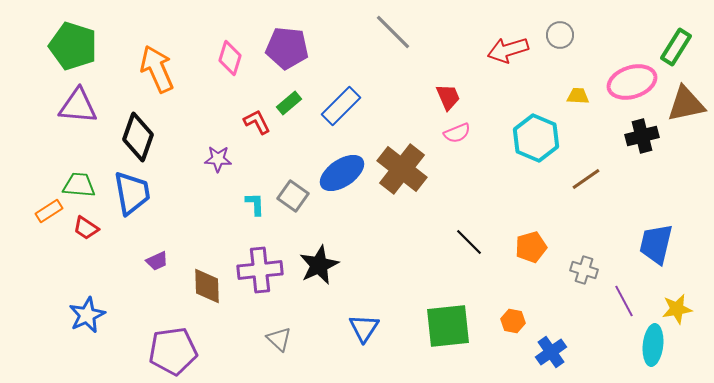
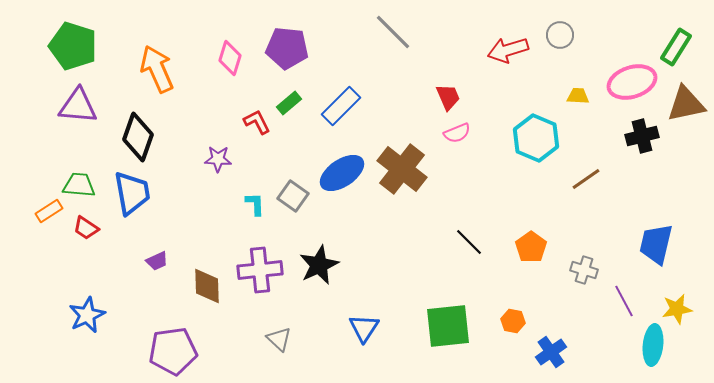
orange pentagon at (531, 247): rotated 20 degrees counterclockwise
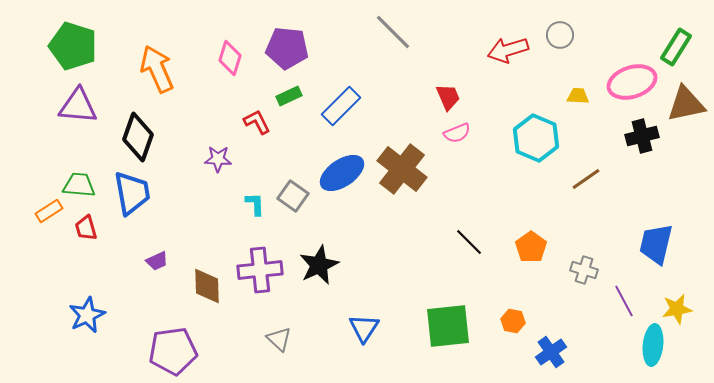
green rectangle at (289, 103): moved 7 px up; rotated 15 degrees clockwise
red trapezoid at (86, 228): rotated 40 degrees clockwise
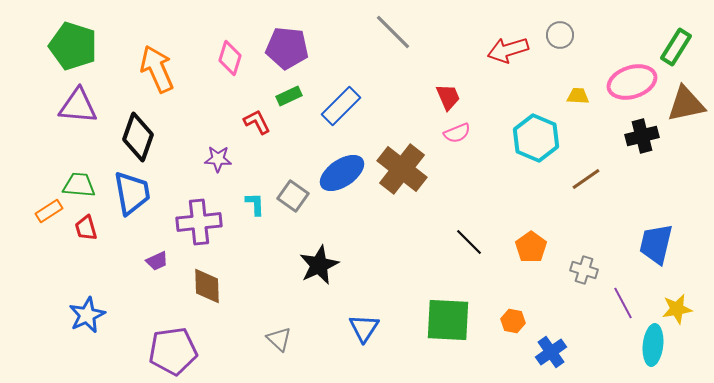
purple cross at (260, 270): moved 61 px left, 48 px up
purple line at (624, 301): moved 1 px left, 2 px down
green square at (448, 326): moved 6 px up; rotated 9 degrees clockwise
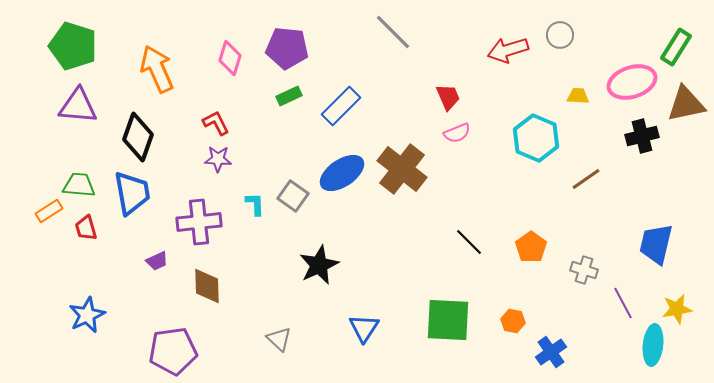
red L-shape at (257, 122): moved 41 px left, 1 px down
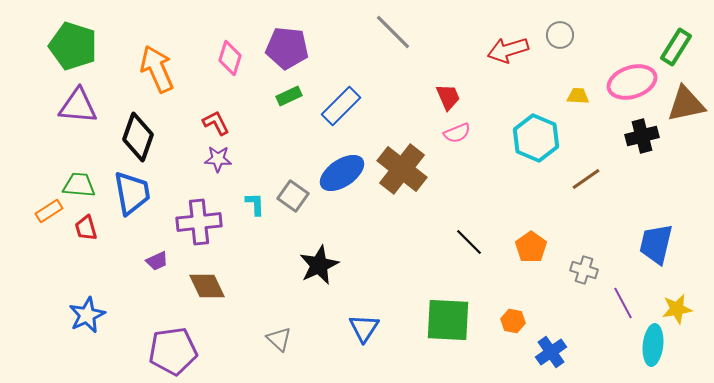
brown diamond at (207, 286): rotated 24 degrees counterclockwise
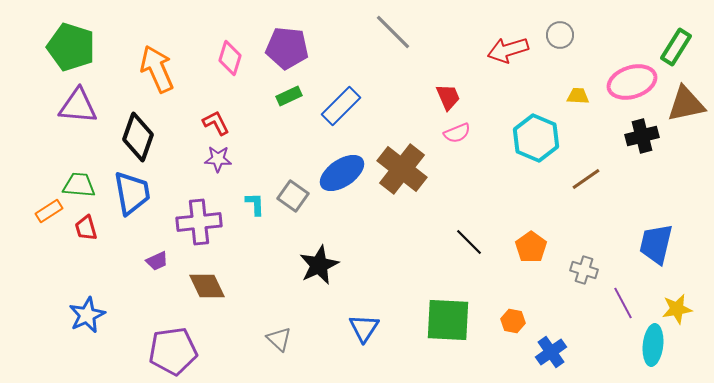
green pentagon at (73, 46): moved 2 px left, 1 px down
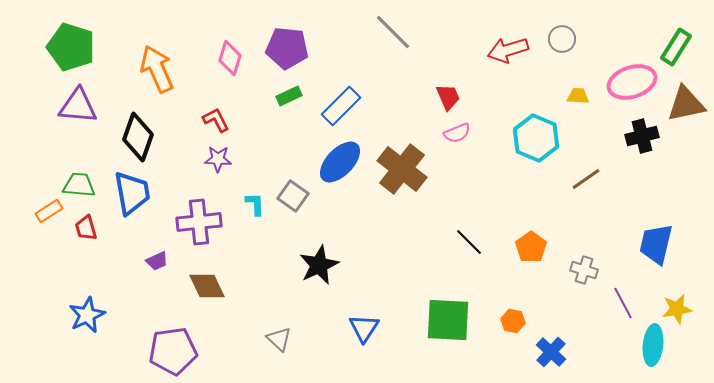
gray circle at (560, 35): moved 2 px right, 4 px down
red L-shape at (216, 123): moved 3 px up
blue ellipse at (342, 173): moved 2 px left, 11 px up; rotated 12 degrees counterclockwise
blue cross at (551, 352): rotated 12 degrees counterclockwise
